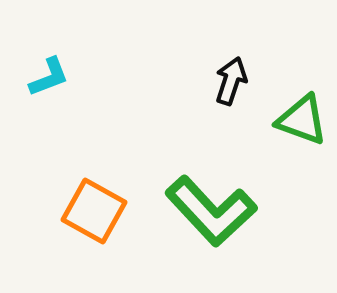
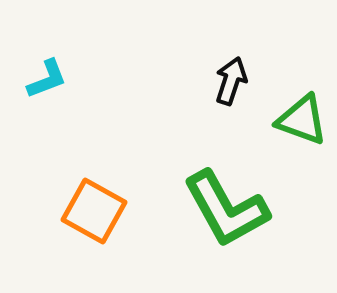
cyan L-shape: moved 2 px left, 2 px down
green L-shape: moved 15 px right, 2 px up; rotated 14 degrees clockwise
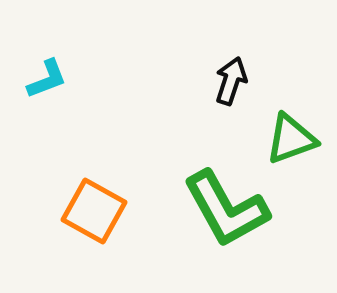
green triangle: moved 11 px left, 19 px down; rotated 40 degrees counterclockwise
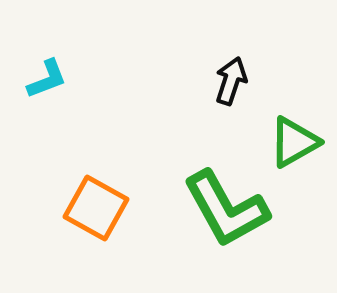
green triangle: moved 3 px right, 3 px down; rotated 10 degrees counterclockwise
orange square: moved 2 px right, 3 px up
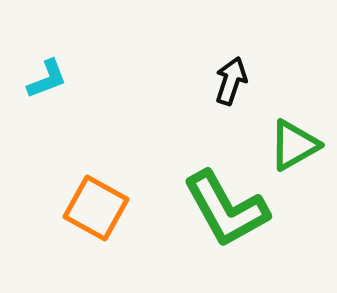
green triangle: moved 3 px down
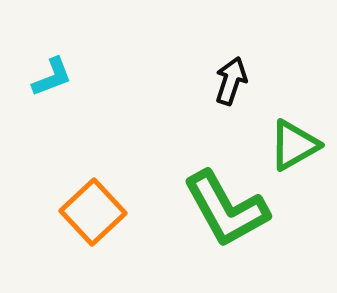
cyan L-shape: moved 5 px right, 2 px up
orange square: moved 3 px left, 4 px down; rotated 18 degrees clockwise
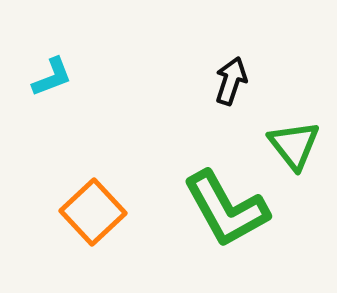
green triangle: rotated 38 degrees counterclockwise
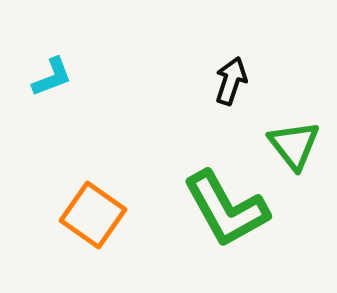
orange square: moved 3 px down; rotated 12 degrees counterclockwise
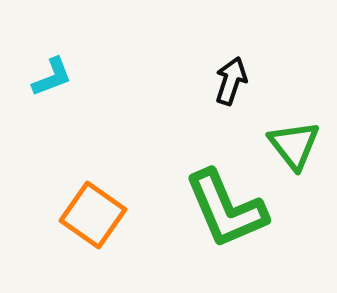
green L-shape: rotated 6 degrees clockwise
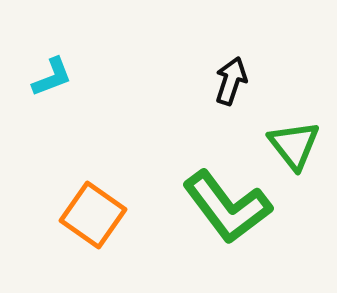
green L-shape: moved 1 px right, 2 px up; rotated 14 degrees counterclockwise
